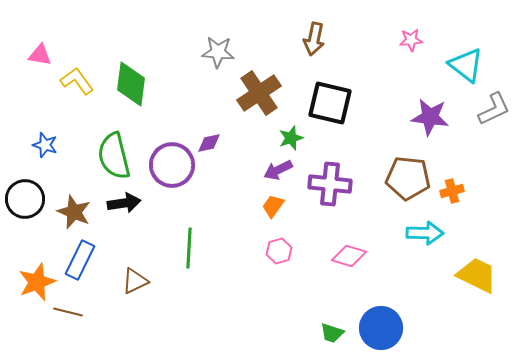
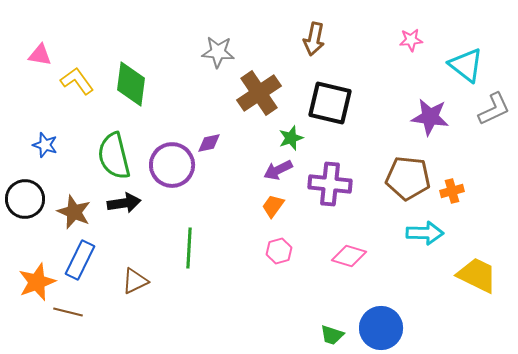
green trapezoid: moved 2 px down
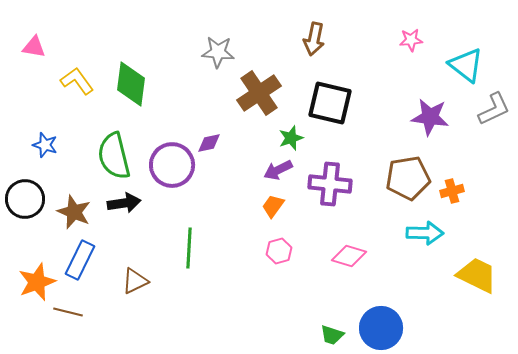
pink triangle: moved 6 px left, 8 px up
brown pentagon: rotated 15 degrees counterclockwise
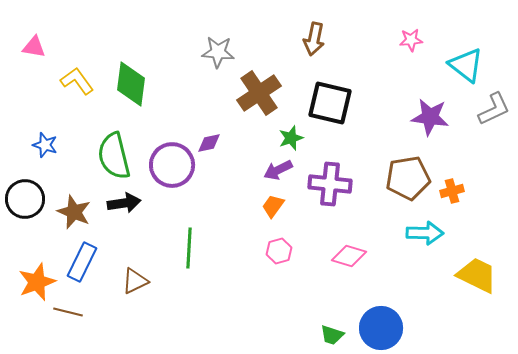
blue rectangle: moved 2 px right, 2 px down
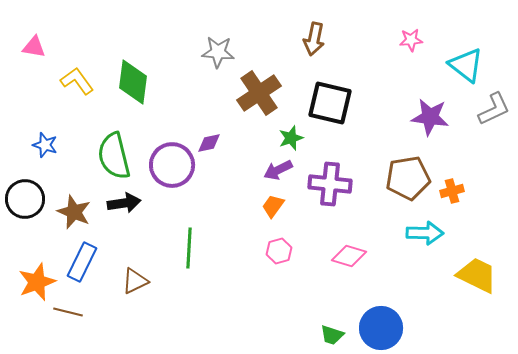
green diamond: moved 2 px right, 2 px up
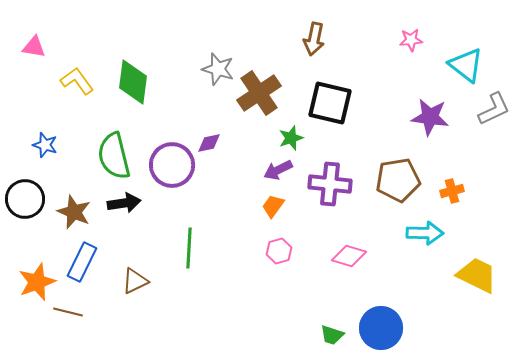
gray star: moved 17 px down; rotated 12 degrees clockwise
brown pentagon: moved 10 px left, 2 px down
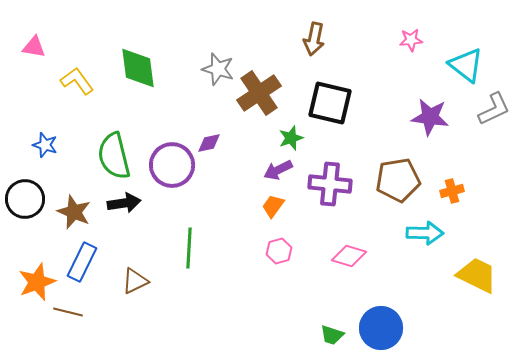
green diamond: moved 5 px right, 14 px up; rotated 15 degrees counterclockwise
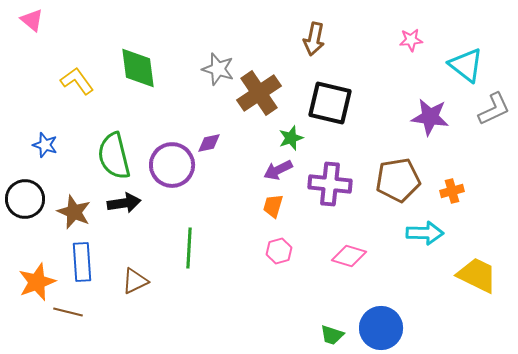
pink triangle: moved 2 px left, 27 px up; rotated 30 degrees clockwise
orange trapezoid: rotated 20 degrees counterclockwise
blue rectangle: rotated 30 degrees counterclockwise
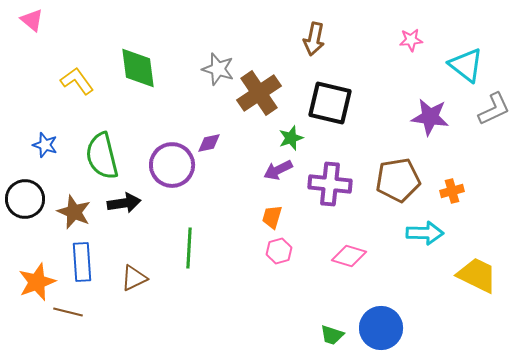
green semicircle: moved 12 px left
orange trapezoid: moved 1 px left, 11 px down
brown triangle: moved 1 px left, 3 px up
